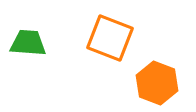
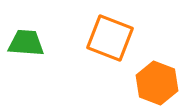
green trapezoid: moved 2 px left
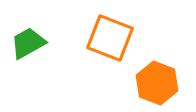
green trapezoid: moved 2 px right; rotated 33 degrees counterclockwise
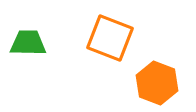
green trapezoid: rotated 30 degrees clockwise
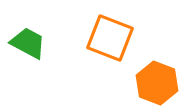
green trapezoid: rotated 27 degrees clockwise
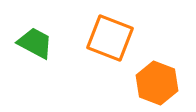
green trapezoid: moved 7 px right
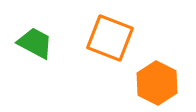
orange hexagon: rotated 6 degrees clockwise
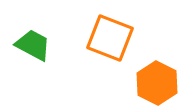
green trapezoid: moved 2 px left, 2 px down
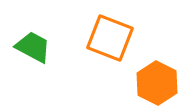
green trapezoid: moved 2 px down
